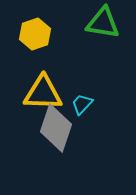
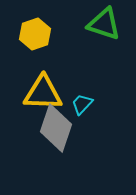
green triangle: moved 1 px right, 1 px down; rotated 9 degrees clockwise
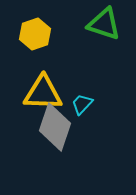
gray diamond: moved 1 px left, 1 px up
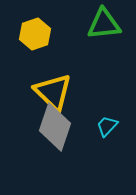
green triangle: rotated 24 degrees counterclockwise
yellow triangle: moved 10 px right, 1 px up; rotated 42 degrees clockwise
cyan trapezoid: moved 25 px right, 22 px down
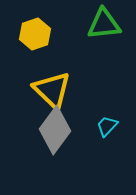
yellow triangle: moved 1 px left, 2 px up
gray diamond: moved 3 px down; rotated 18 degrees clockwise
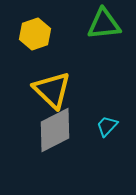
gray diamond: rotated 27 degrees clockwise
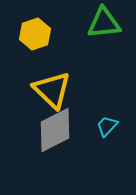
green triangle: moved 1 px up
